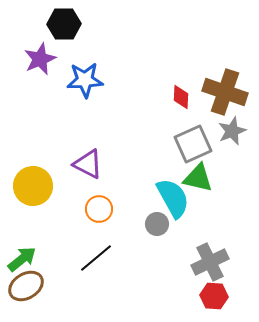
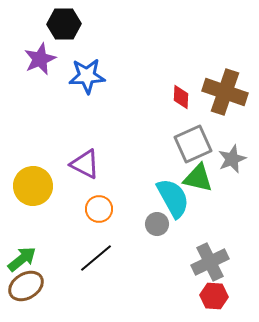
blue star: moved 2 px right, 4 px up
gray star: moved 28 px down
purple triangle: moved 3 px left
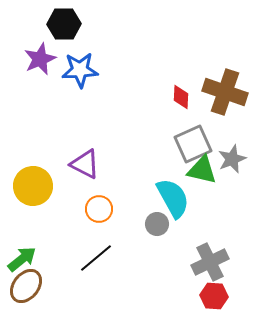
blue star: moved 7 px left, 6 px up
green triangle: moved 4 px right, 8 px up
brown ellipse: rotated 20 degrees counterclockwise
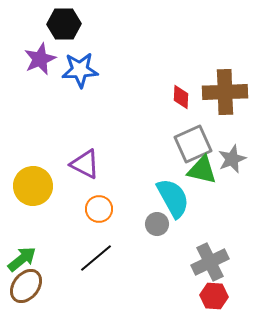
brown cross: rotated 21 degrees counterclockwise
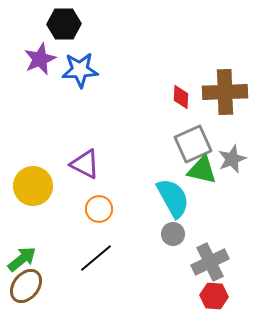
gray circle: moved 16 px right, 10 px down
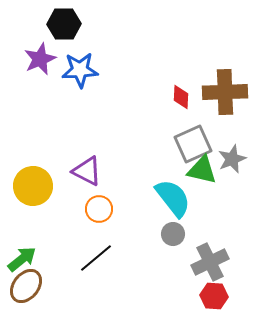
purple triangle: moved 2 px right, 7 px down
cyan semicircle: rotated 9 degrees counterclockwise
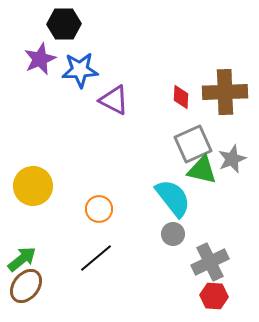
purple triangle: moved 27 px right, 71 px up
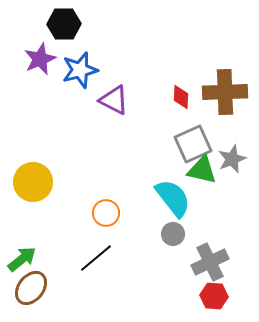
blue star: rotated 12 degrees counterclockwise
yellow circle: moved 4 px up
orange circle: moved 7 px right, 4 px down
brown ellipse: moved 5 px right, 2 px down
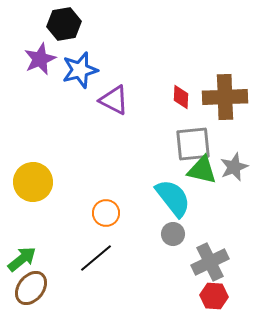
black hexagon: rotated 8 degrees counterclockwise
brown cross: moved 5 px down
gray square: rotated 18 degrees clockwise
gray star: moved 2 px right, 8 px down
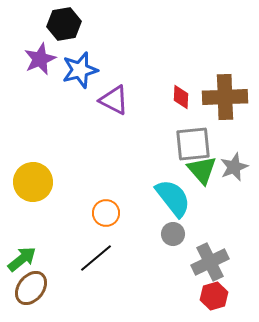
green triangle: rotated 36 degrees clockwise
red hexagon: rotated 20 degrees counterclockwise
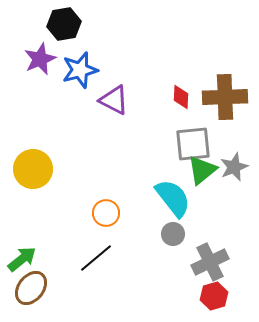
green triangle: rotated 32 degrees clockwise
yellow circle: moved 13 px up
